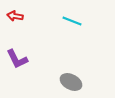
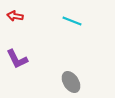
gray ellipse: rotated 30 degrees clockwise
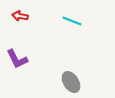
red arrow: moved 5 px right
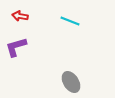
cyan line: moved 2 px left
purple L-shape: moved 1 px left, 12 px up; rotated 100 degrees clockwise
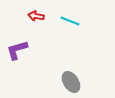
red arrow: moved 16 px right
purple L-shape: moved 1 px right, 3 px down
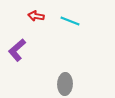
purple L-shape: rotated 25 degrees counterclockwise
gray ellipse: moved 6 px left, 2 px down; rotated 35 degrees clockwise
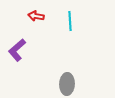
cyan line: rotated 66 degrees clockwise
gray ellipse: moved 2 px right
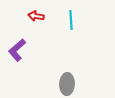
cyan line: moved 1 px right, 1 px up
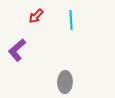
red arrow: rotated 56 degrees counterclockwise
gray ellipse: moved 2 px left, 2 px up
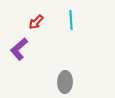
red arrow: moved 6 px down
purple L-shape: moved 2 px right, 1 px up
